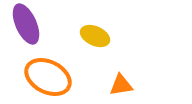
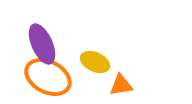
purple ellipse: moved 16 px right, 20 px down
yellow ellipse: moved 26 px down
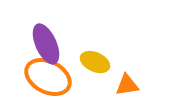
purple ellipse: moved 4 px right
orange triangle: moved 6 px right
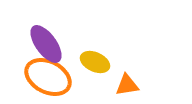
purple ellipse: rotated 12 degrees counterclockwise
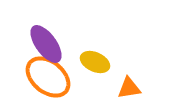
orange ellipse: rotated 12 degrees clockwise
orange triangle: moved 2 px right, 3 px down
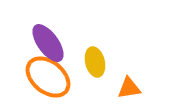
purple ellipse: moved 2 px right, 1 px up
yellow ellipse: rotated 52 degrees clockwise
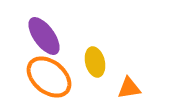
purple ellipse: moved 4 px left, 7 px up
orange ellipse: moved 1 px right
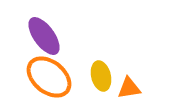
yellow ellipse: moved 6 px right, 14 px down
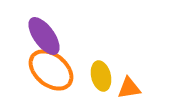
orange ellipse: moved 2 px right, 7 px up
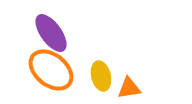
purple ellipse: moved 7 px right, 3 px up
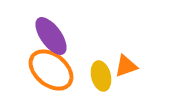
purple ellipse: moved 3 px down
orange triangle: moved 3 px left, 22 px up; rotated 10 degrees counterclockwise
